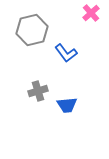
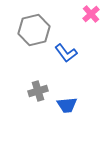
pink cross: moved 1 px down
gray hexagon: moved 2 px right
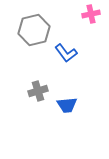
pink cross: rotated 30 degrees clockwise
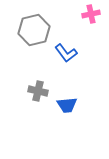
gray cross: rotated 30 degrees clockwise
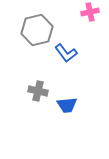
pink cross: moved 1 px left, 2 px up
gray hexagon: moved 3 px right
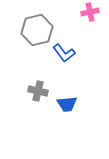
blue L-shape: moved 2 px left
blue trapezoid: moved 1 px up
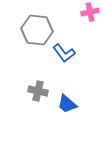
gray hexagon: rotated 20 degrees clockwise
blue trapezoid: rotated 45 degrees clockwise
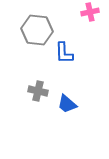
blue L-shape: rotated 35 degrees clockwise
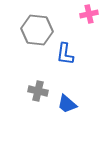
pink cross: moved 1 px left, 2 px down
blue L-shape: moved 1 px right, 1 px down; rotated 10 degrees clockwise
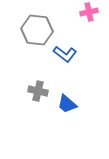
pink cross: moved 2 px up
blue L-shape: rotated 60 degrees counterclockwise
